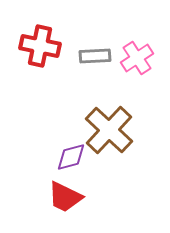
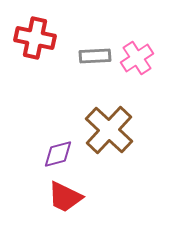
red cross: moved 5 px left, 8 px up
purple diamond: moved 13 px left, 3 px up
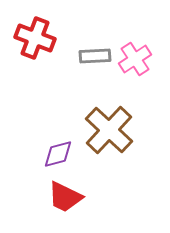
red cross: rotated 9 degrees clockwise
pink cross: moved 2 px left, 1 px down
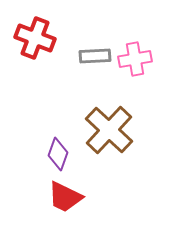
pink cross: rotated 24 degrees clockwise
purple diamond: rotated 56 degrees counterclockwise
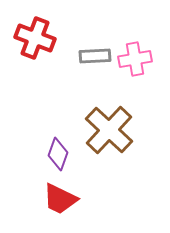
red trapezoid: moved 5 px left, 2 px down
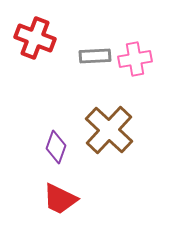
purple diamond: moved 2 px left, 7 px up
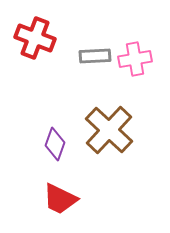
purple diamond: moved 1 px left, 3 px up
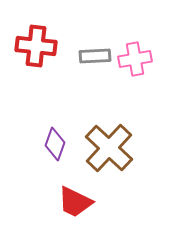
red cross: moved 1 px right, 8 px down; rotated 15 degrees counterclockwise
brown cross: moved 18 px down
red trapezoid: moved 15 px right, 3 px down
